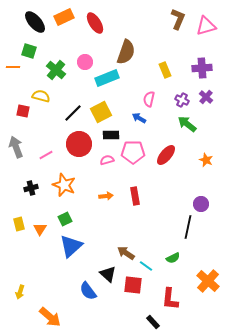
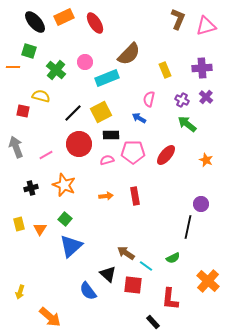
brown semicircle at (126, 52): moved 3 px right, 2 px down; rotated 25 degrees clockwise
green square at (65, 219): rotated 24 degrees counterclockwise
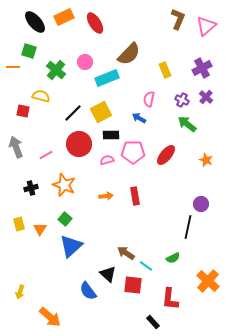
pink triangle at (206, 26): rotated 25 degrees counterclockwise
purple cross at (202, 68): rotated 24 degrees counterclockwise
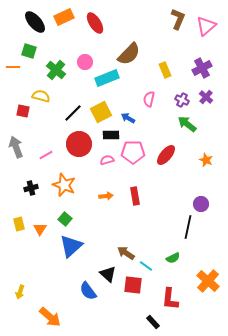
blue arrow at (139, 118): moved 11 px left
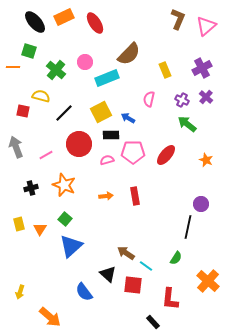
black line at (73, 113): moved 9 px left
green semicircle at (173, 258): moved 3 px right; rotated 32 degrees counterclockwise
blue semicircle at (88, 291): moved 4 px left, 1 px down
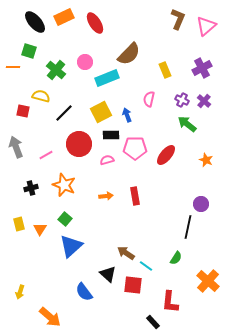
purple cross at (206, 97): moved 2 px left, 4 px down
blue arrow at (128, 118): moved 1 px left, 3 px up; rotated 40 degrees clockwise
pink pentagon at (133, 152): moved 2 px right, 4 px up
red L-shape at (170, 299): moved 3 px down
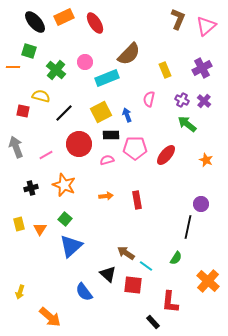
red rectangle at (135, 196): moved 2 px right, 4 px down
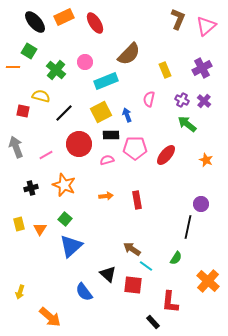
green square at (29, 51): rotated 14 degrees clockwise
cyan rectangle at (107, 78): moved 1 px left, 3 px down
brown arrow at (126, 253): moved 6 px right, 4 px up
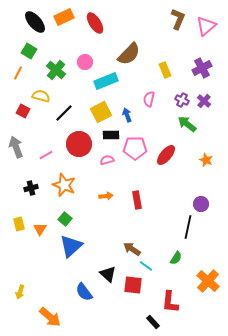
orange line at (13, 67): moved 5 px right, 6 px down; rotated 64 degrees counterclockwise
red square at (23, 111): rotated 16 degrees clockwise
